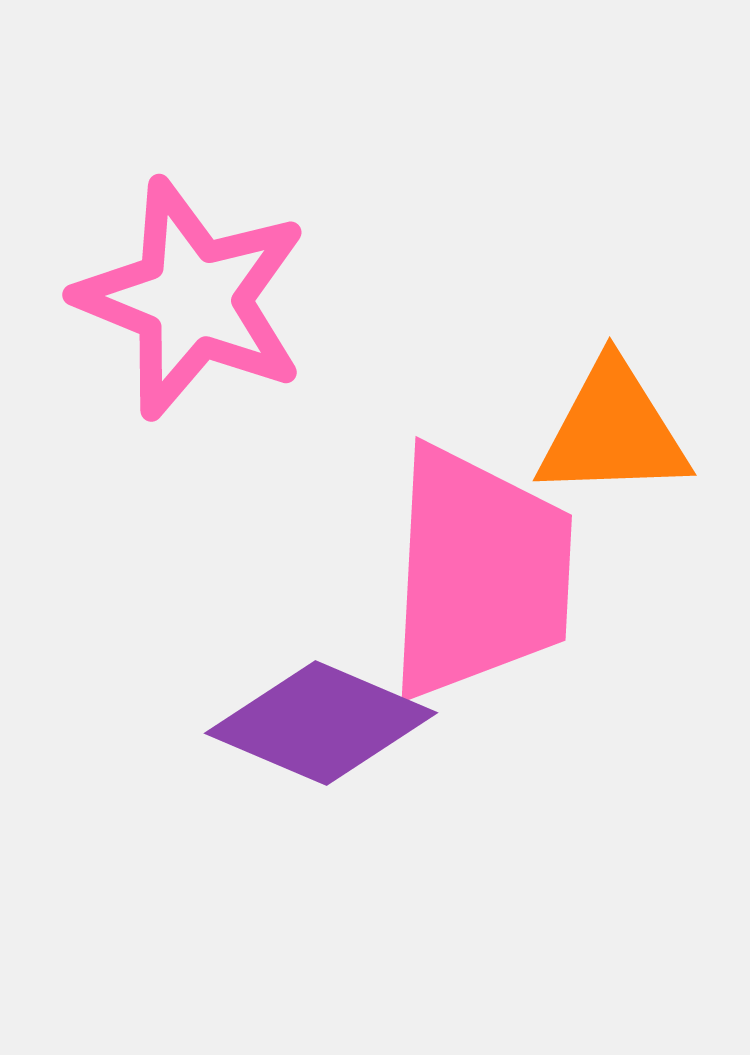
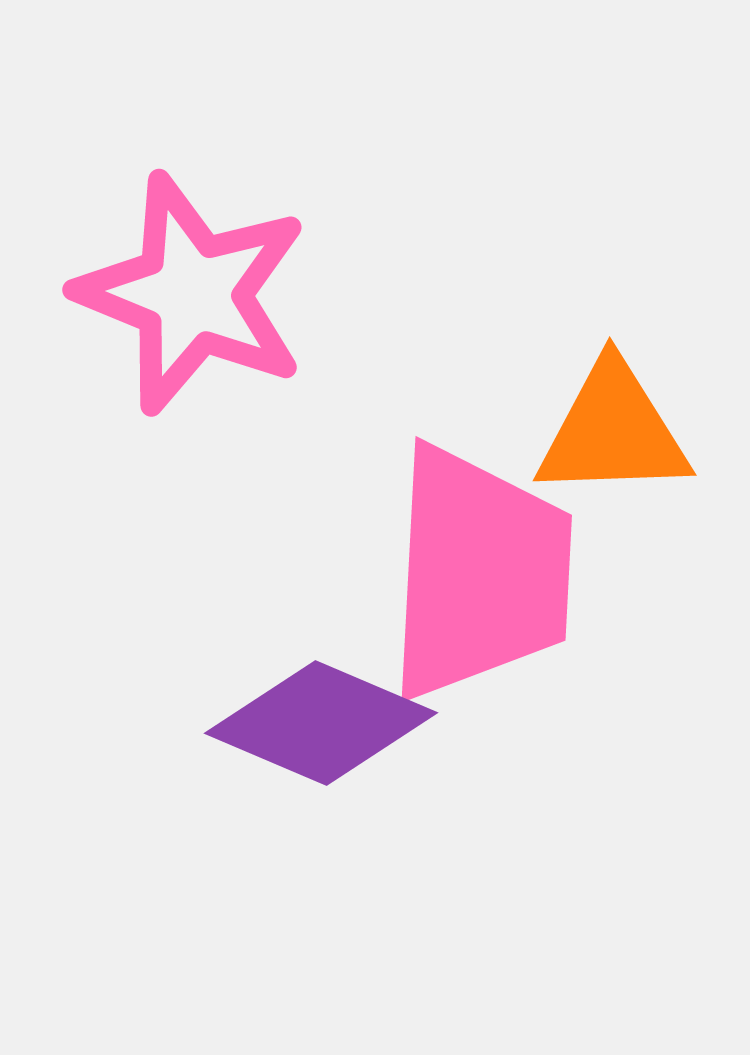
pink star: moved 5 px up
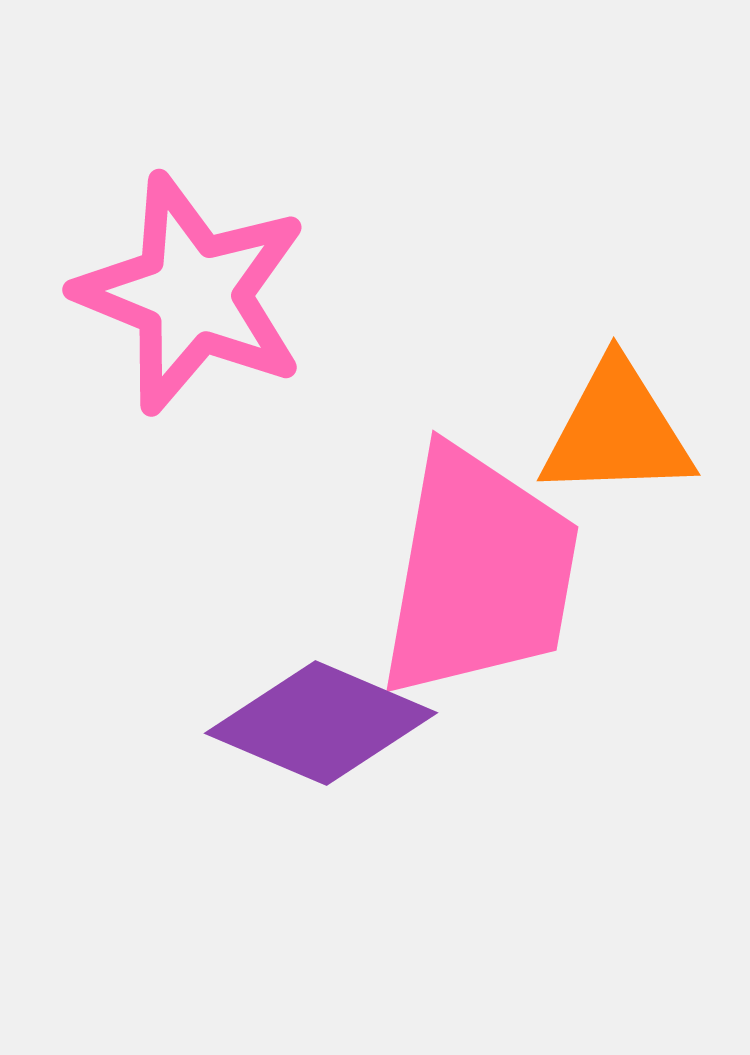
orange triangle: moved 4 px right
pink trapezoid: rotated 7 degrees clockwise
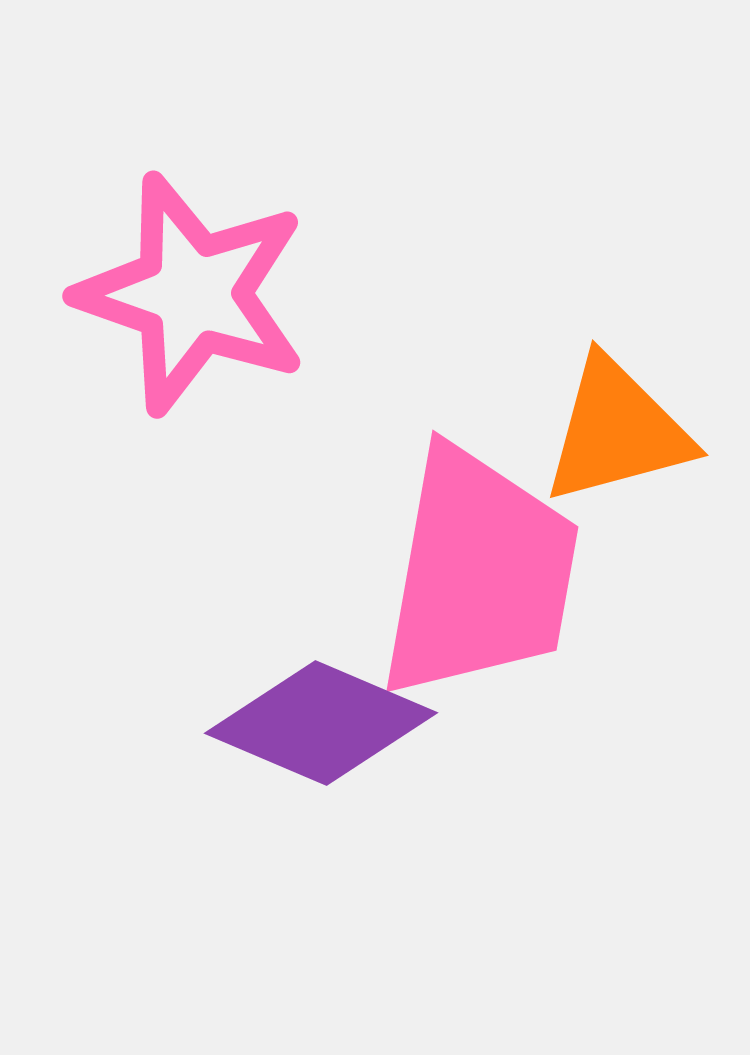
pink star: rotated 3 degrees counterclockwise
orange triangle: rotated 13 degrees counterclockwise
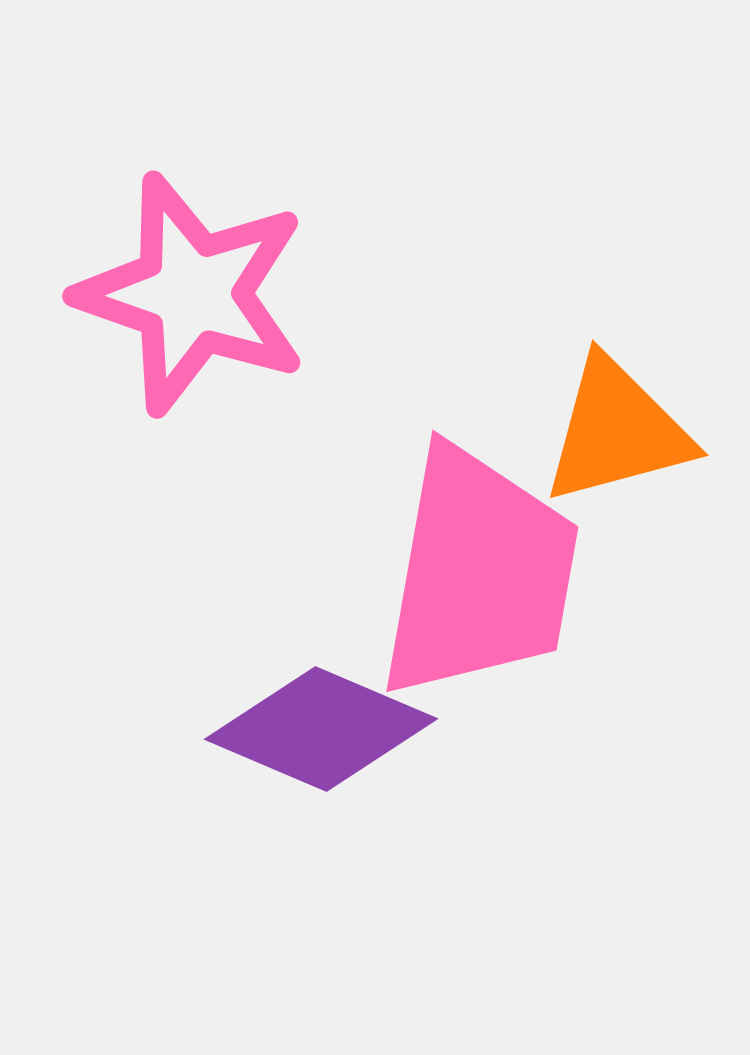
purple diamond: moved 6 px down
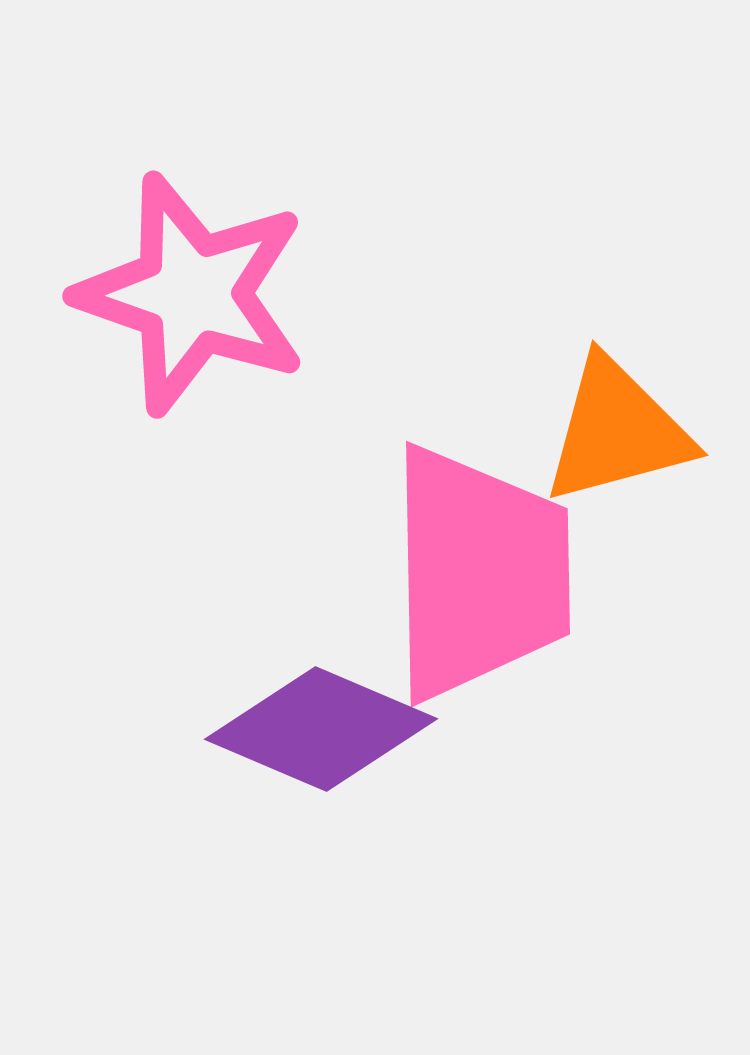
pink trapezoid: rotated 11 degrees counterclockwise
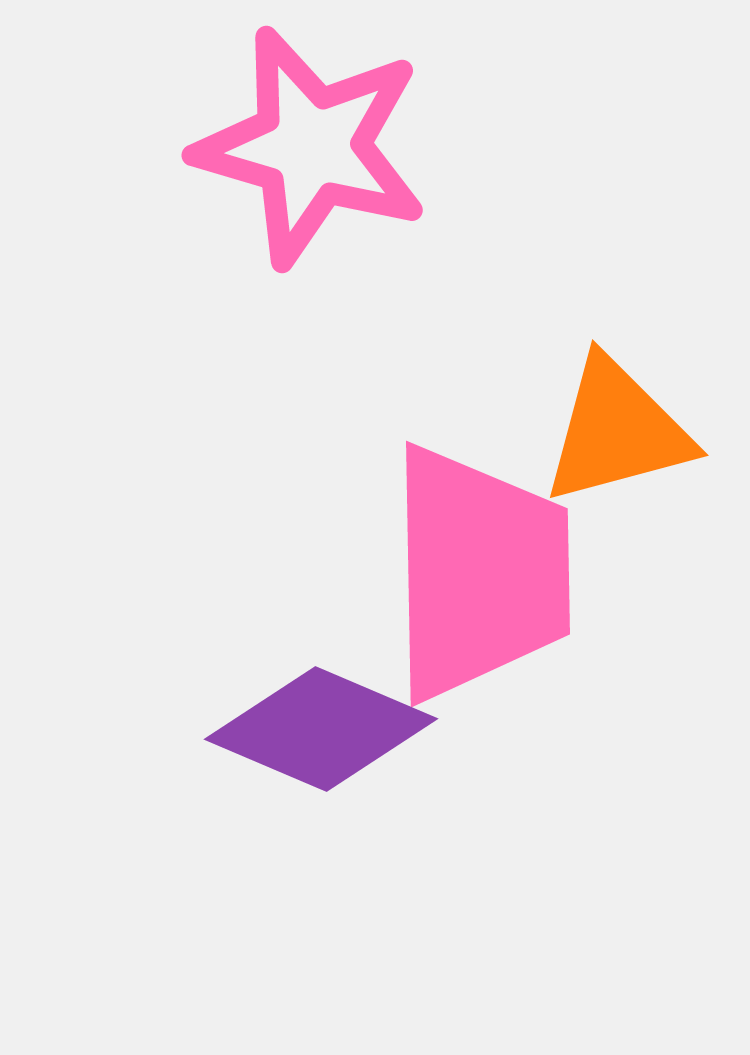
pink star: moved 119 px right, 147 px up; rotated 3 degrees counterclockwise
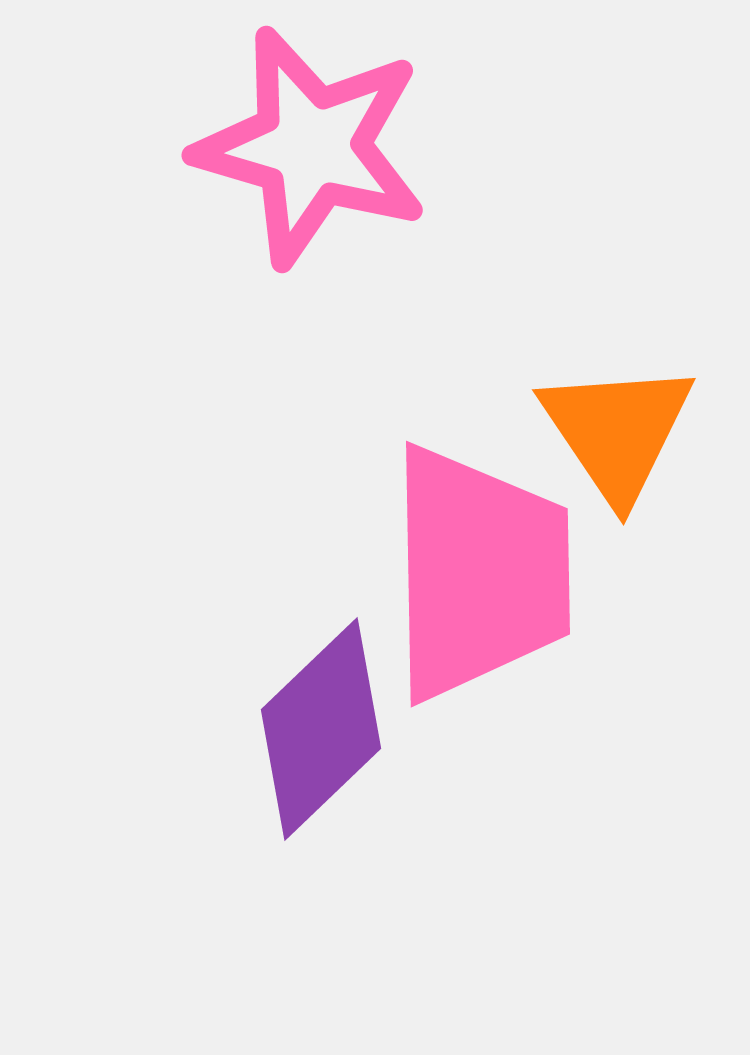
orange triangle: rotated 49 degrees counterclockwise
purple diamond: rotated 67 degrees counterclockwise
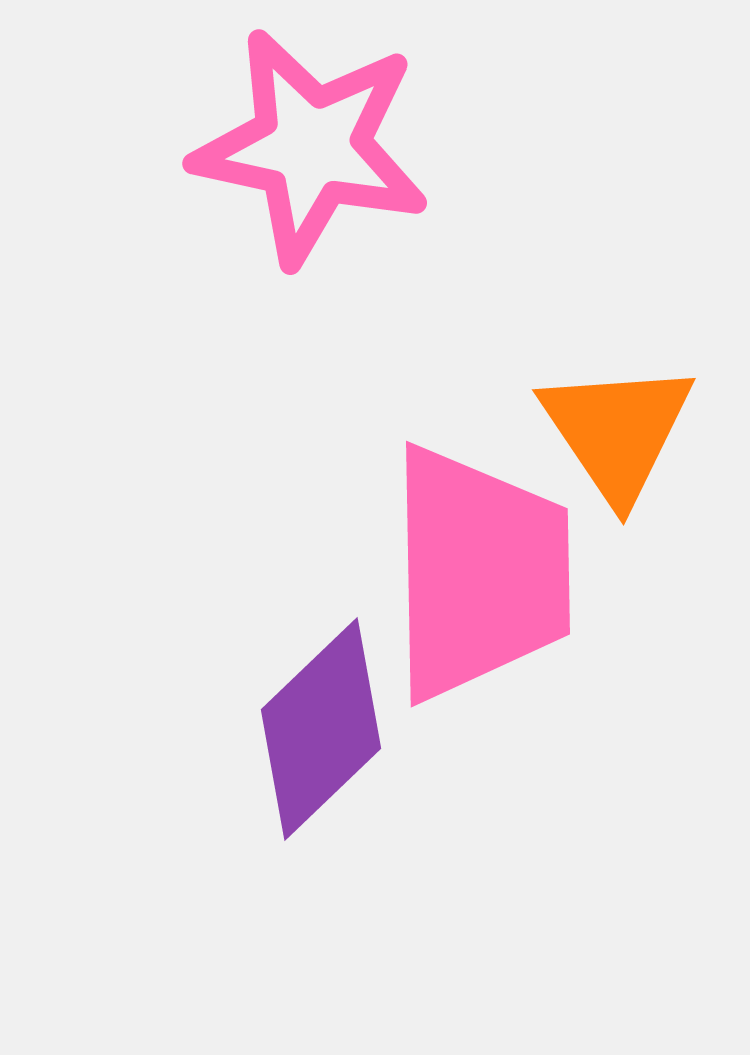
pink star: rotated 4 degrees counterclockwise
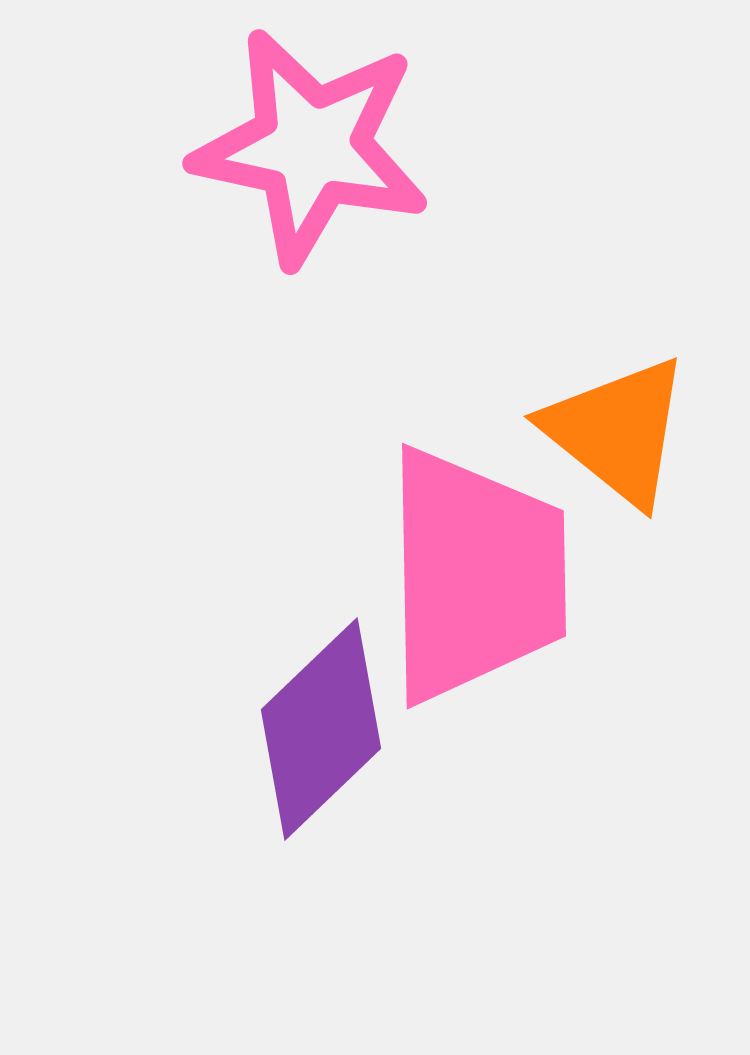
orange triangle: rotated 17 degrees counterclockwise
pink trapezoid: moved 4 px left, 2 px down
